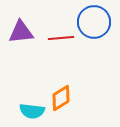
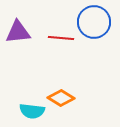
purple triangle: moved 3 px left
red line: rotated 10 degrees clockwise
orange diamond: rotated 64 degrees clockwise
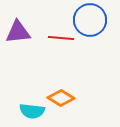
blue circle: moved 4 px left, 2 px up
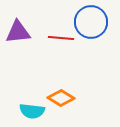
blue circle: moved 1 px right, 2 px down
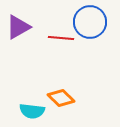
blue circle: moved 1 px left
purple triangle: moved 5 px up; rotated 24 degrees counterclockwise
orange diamond: rotated 12 degrees clockwise
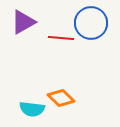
blue circle: moved 1 px right, 1 px down
purple triangle: moved 5 px right, 5 px up
cyan semicircle: moved 2 px up
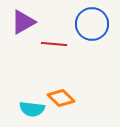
blue circle: moved 1 px right, 1 px down
red line: moved 7 px left, 6 px down
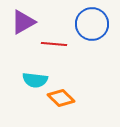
cyan semicircle: moved 3 px right, 29 px up
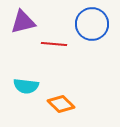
purple triangle: rotated 16 degrees clockwise
cyan semicircle: moved 9 px left, 6 px down
orange diamond: moved 6 px down
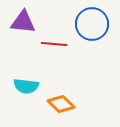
purple triangle: rotated 20 degrees clockwise
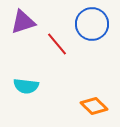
purple triangle: rotated 24 degrees counterclockwise
red line: moved 3 px right; rotated 45 degrees clockwise
orange diamond: moved 33 px right, 2 px down
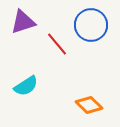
blue circle: moved 1 px left, 1 px down
cyan semicircle: rotated 40 degrees counterclockwise
orange diamond: moved 5 px left, 1 px up
